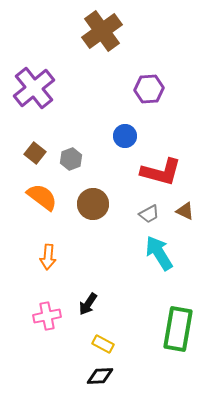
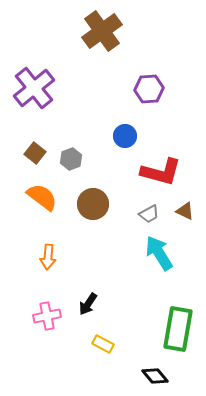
black diamond: moved 55 px right; rotated 52 degrees clockwise
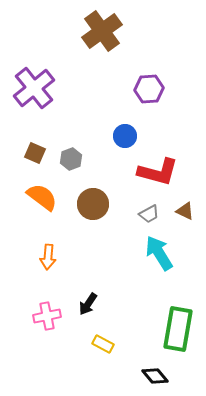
brown square: rotated 15 degrees counterclockwise
red L-shape: moved 3 px left
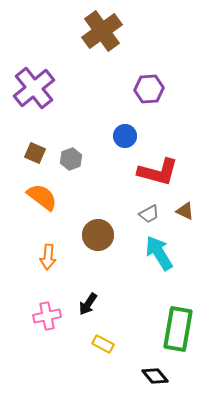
brown circle: moved 5 px right, 31 px down
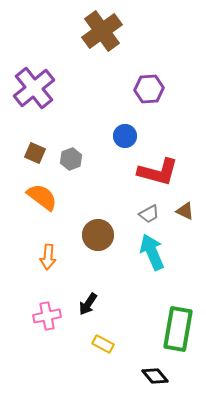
cyan arrow: moved 7 px left, 1 px up; rotated 9 degrees clockwise
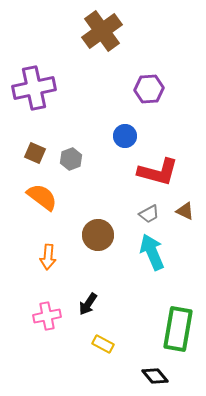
purple cross: rotated 27 degrees clockwise
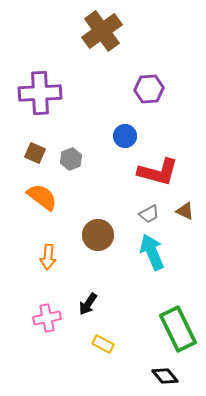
purple cross: moved 6 px right, 5 px down; rotated 9 degrees clockwise
pink cross: moved 2 px down
green rectangle: rotated 36 degrees counterclockwise
black diamond: moved 10 px right
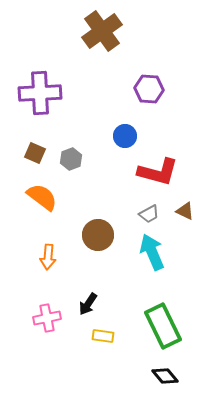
purple hexagon: rotated 8 degrees clockwise
green rectangle: moved 15 px left, 3 px up
yellow rectangle: moved 8 px up; rotated 20 degrees counterclockwise
